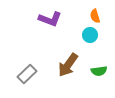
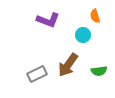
purple L-shape: moved 2 px left, 1 px down
cyan circle: moved 7 px left
gray rectangle: moved 10 px right; rotated 18 degrees clockwise
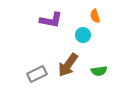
purple L-shape: moved 3 px right; rotated 10 degrees counterclockwise
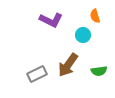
purple L-shape: rotated 15 degrees clockwise
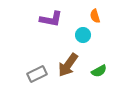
purple L-shape: moved 1 px up; rotated 15 degrees counterclockwise
green semicircle: rotated 21 degrees counterclockwise
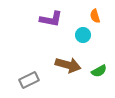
brown arrow: rotated 110 degrees counterclockwise
gray rectangle: moved 8 px left, 6 px down
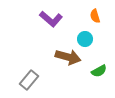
purple L-shape: rotated 30 degrees clockwise
cyan circle: moved 2 px right, 4 px down
brown arrow: moved 8 px up
gray rectangle: rotated 24 degrees counterclockwise
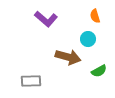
purple L-shape: moved 5 px left
cyan circle: moved 3 px right
gray rectangle: moved 2 px right, 1 px down; rotated 48 degrees clockwise
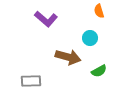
orange semicircle: moved 4 px right, 5 px up
cyan circle: moved 2 px right, 1 px up
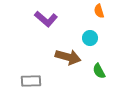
green semicircle: rotated 91 degrees clockwise
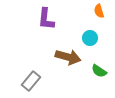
purple L-shape: rotated 55 degrees clockwise
green semicircle: rotated 28 degrees counterclockwise
gray rectangle: rotated 48 degrees counterclockwise
